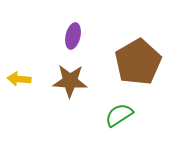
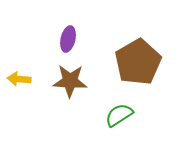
purple ellipse: moved 5 px left, 3 px down
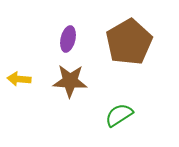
brown pentagon: moved 9 px left, 20 px up
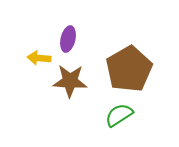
brown pentagon: moved 27 px down
yellow arrow: moved 20 px right, 21 px up
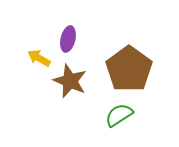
yellow arrow: rotated 25 degrees clockwise
brown pentagon: rotated 6 degrees counterclockwise
brown star: rotated 20 degrees clockwise
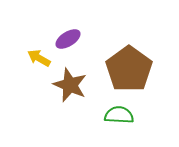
purple ellipse: rotated 45 degrees clockwise
brown star: moved 4 px down
green semicircle: rotated 36 degrees clockwise
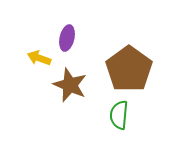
purple ellipse: moved 1 px left, 1 px up; rotated 45 degrees counterclockwise
yellow arrow: rotated 10 degrees counterclockwise
green semicircle: rotated 88 degrees counterclockwise
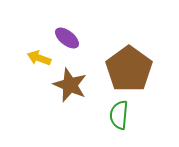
purple ellipse: rotated 65 degrees counterclockwise
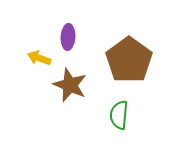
purple ellipse: moved 1 px right, 1 px up; rotated 55 degrees clockwise
brown pentagon: moved 9 px up
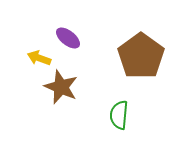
purple ellipse: moved 1 px down; rotated 55 degrees counterclockwise
brown pentagon: moved 12 px right, 4 px up
brown star: moved 9 px left, 2 px down
